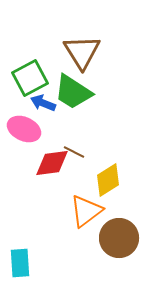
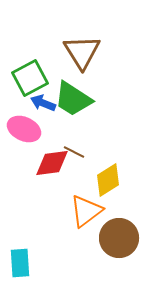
green trapezoid: moved 7 px down
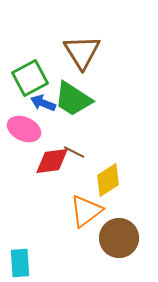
red diamond: moved 2 px up
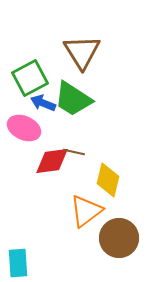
pink ellipse: moved 1 px up
brown line: rotated 15 degrees counterclockwise
yellow diamond: rotated 44 degrees counterclockwise
cyan rectangle: moved 2 px left
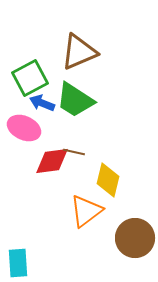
brown triangle: moved 3 px left; rotated 39 degrees clockwise
green trapezoid: moved 2 px right, 1 px down
blue arrow: moved 1 px left
brown circle: moved 16 px right
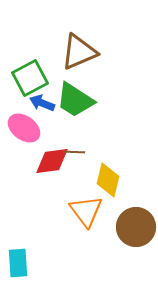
pink ellipse: rotated 12 degrees clockwise
brown line: rotated 10 degrees counterclockwise
orange triangle: rotated 30 degrees counterclockwise
brown circle: moved 1 px right, 11 px up
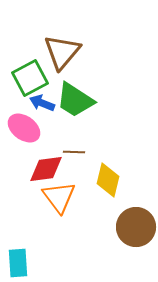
brown triangle: moved 17 px left; rotated 27 degrees counterclockwise
red diamond: moved 6 px left, 8 px down
orange triangle: moved 27 px left, 14 px up
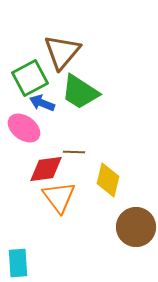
green trapezoid: moved 5 px right, 8 px up
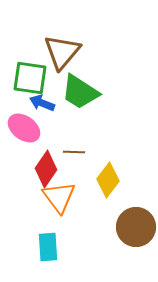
green square: rotated 36 degrees clockwise
red diamond: rotated 48 degrees counterclockwise
yellow diamond: rotated 24 degrees clockwise
cyan rectangle: moved 30 px right, 16 px up
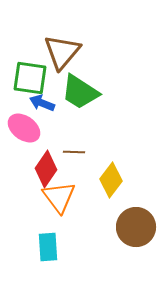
yellow diamond: moved 3 px right
